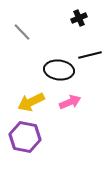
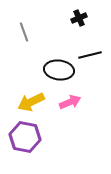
gray line: moved 2 px right; rotated 24 degrees clockwise
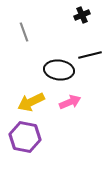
black cross: moved 3 px right, 3 px up
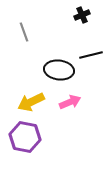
black line: moved 1 px right
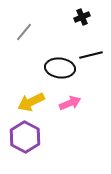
black cross: moved 2 px down
gray line: rotated 60 degrees clockwise
black ellipse: moved 1 px right, 2 px up
pink arrow: moved 1 px down
purple hexagon: rotated 16 degrees clockwise
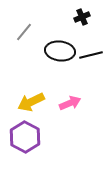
black ellipse: moved 17 px up
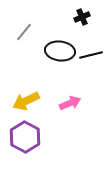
yellow arrow: moved 5 px left, 1 px up
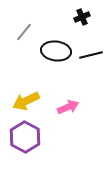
black ellipse: moved 4 px left
pink arrow: moved 2 px left, 4 px down
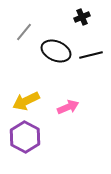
black ellipse: rotated 16 degrees clockwise
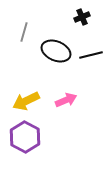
gray line: rotated 24 degrees counterclockwise
pink arrow: moved 2 px left, 7 px up
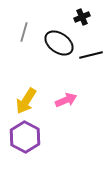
black ellipse: moved 3 px right, 8 px up; rotated 12 degrees clockwise
yellow arrow: rotated 32 degrees counterclockwise
